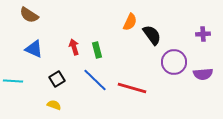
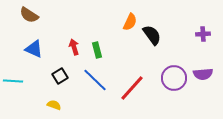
purple circle: moved 16 px down
black square: moved 3 px right, 3 px up
red line: rotated 64 degrees counterclockwise
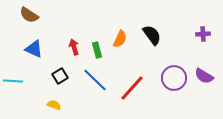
orange semicircle: moved 10 px left, 17 px down
purple semicircle: moved 1 px right, 2 px down; rotated 36 degrees clockwise
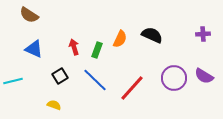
black semicircle: rotated 30 degrees counterclockwise
green rectangle: rotated 35 degrees clockwise
cyan line: rotated 18 degrees counterclockwise
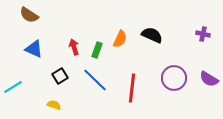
purple cross: rotated 16 degrees clockwise
purple semicircle: moved 5 px right, 3 px down
cyan line: moved 6 px down; rotated 18 degrees counterclockwise
red line: rotated 36 degrees counterclockwise
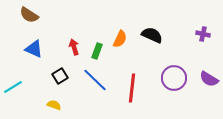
green rectangle: moved 1 px down
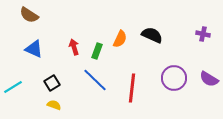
black square: moved 8 px left, 7 px down
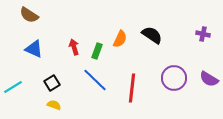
black semicircle: rotated 10 degrees clockwise
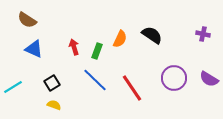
brown semicircle: moved 2 px left, 5 px down
red line: rotated 40 degrees counterclockwise
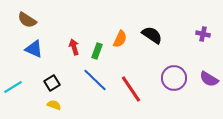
red line: moved 1 px left, 1 px down
